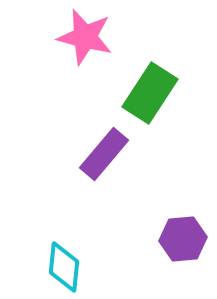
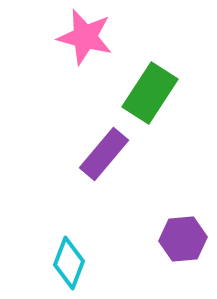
cyan diamond: moved 5 px right, 4 px up; rotated 15 degrees clockwise
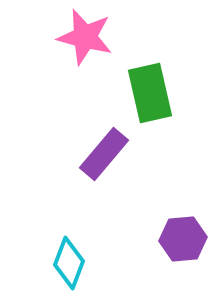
green rectangle: rotated 46 degrees counterclockwise
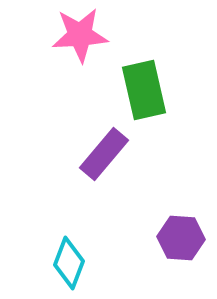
pink star: moved 5 px left, 2 px up; rotated 18 degrees counterclockwise
green rectangle: moved 6 px left, 3 px up
purple hexagon: moved 2 px left, 1 px up; rotated 9 degrees clockwise
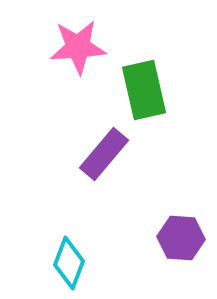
pink star: moved 2 px left, 12 px down
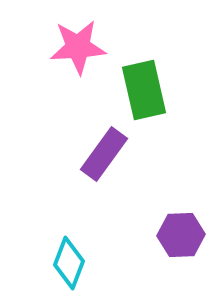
purple rectangle: rotated 4 degrees counterclockwise
purple hexagon: moved 3 px up; rotated 6 degrees counterclockwise
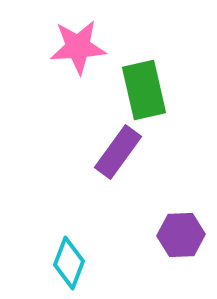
purple rectangle: moved 14 px right, 2 px up
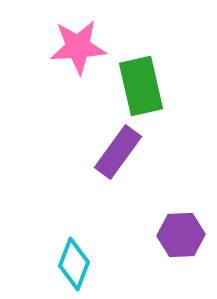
green rectangle: moved 3 px left, 4 px up
cyan diamond: moved 5 px right, 1 px down
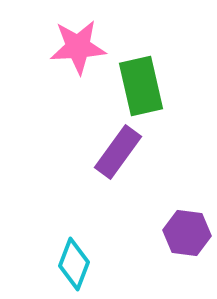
purple hexagon: moved 6 px right, 2 px up; rotated 9 degrees clockwise
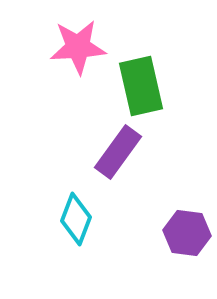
cyan diamond: moved 2 px right, 45 px up
